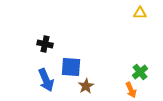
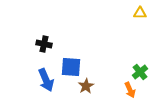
black cross: moved 1 px left
orange arrow: moved 1 px left
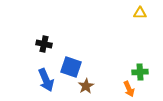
blue square: rotated 15 degrees clockwise
green cross: rotated 35 degrees clockwise
orange arrow: moved 1 px left, 1 px up
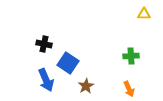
yellow triangle: moved 4 px right, 1 px down
blue square: moved 3 px left, 4 px up; rotated 15 degrees clockwise
green cross: moved 9 px left, 16 px up
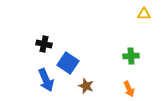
brown star: rotated 21 degrees counterclockwise
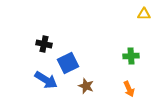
blue square: rotated 30 degrees clockwise
blue arrow: rotated 35 degrees counterclockwise
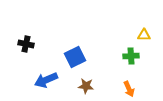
yellow triangle: moved 21 px down
black cross: moved 18 px left
blue square: moved 7 px right, 6 px up
blue arrow: rotated 125 degrees clockwise
brown star: rotated 14 degrees counterclockwise
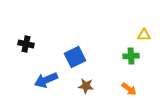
orange arrow: rotated 28 degrees counterclockwise
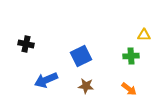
blue square: moved 6 px right, 1 px up
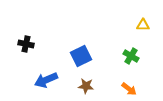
yellow triangle: moved 1 px left, 10 px up
green cross: rotated 35 degrees clockwise
